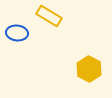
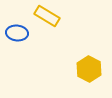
yellow rectangle: moved 2 px left
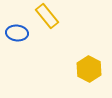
yellow rectangle: rotated 20 degrees clockwise
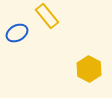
blue ellipse: rotated 35 degrees counterclockwise
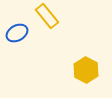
yellow hexagon: moved 3 px left, 1 px down
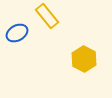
yellow hexagon: moved 2 px left, 11 px up
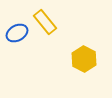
yellow rectangle: moved 2 px left, 6 px down
